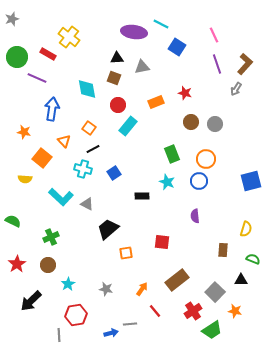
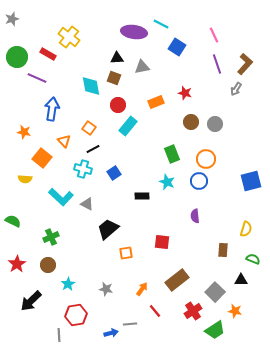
cyan diamond at (87, 89): moved 4 px right, 3 px up
green trapezoid at (212, 330): moved 3 px right
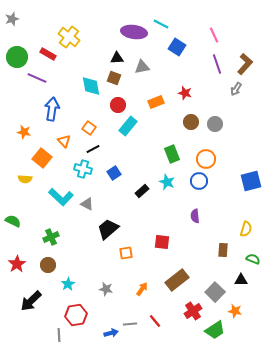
black rectangle at (142, 196): moved 5 px up; rotated 40 degrees counterclockwise
red line at (155, 311): moved 10 px down
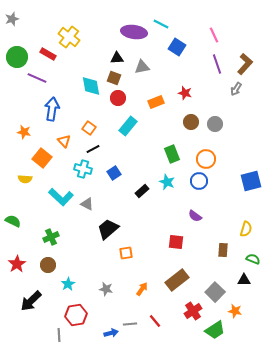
red circle at (118, 105): moved 7 px up
purple semicircle at (195, 216): rotated 48 degrees counterclockwise
red square at (162, 242): moved 14 px right
black triangle at (241, 280): moved 3 px right
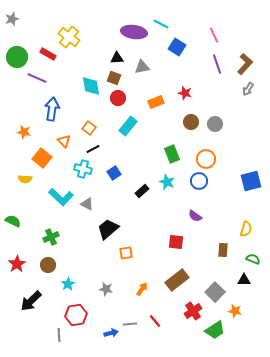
gray arrow at (236, 89): moved 12 px right
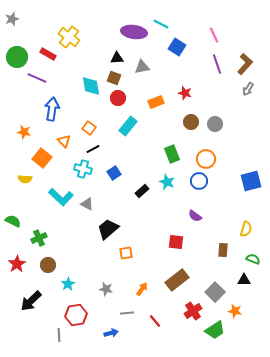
green cross at (51, 237): moved 12 px left, 1 px down
gray line at (130, 324): moved 3 px left, 11 px up
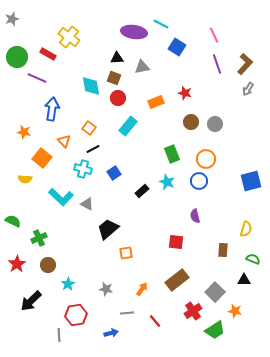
purple semicircle at (195, 216): rotated 40 degrees clockwise
